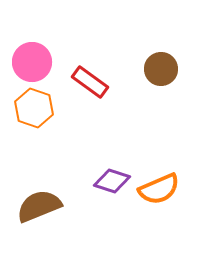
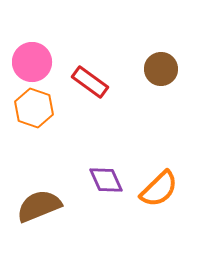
purple diamond: moved 6 px left, 1 px up; rotated 48 degrees clockwise
orange semicircle: rotated 21 degrees counterclockwise
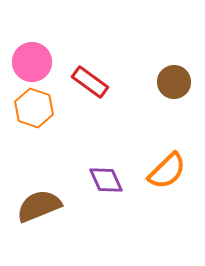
brown circle: moved 13 px right, 13 px down
orange semicircle: moved 8 px right, 18 px up
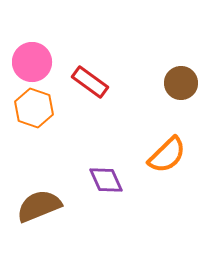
brown circle: moved 7 px right, 1 px down
orange semicircle: moved 16 px up
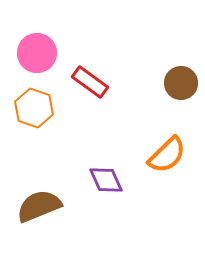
pink circle: moved 5 px right, 9 px up
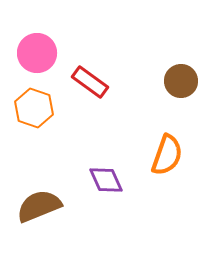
brown circle: moved 2 px up
orange semicircle: rotated 27 degrees counterclockwise
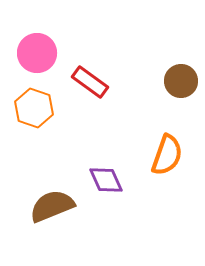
brown semicircle: moved 13 px right
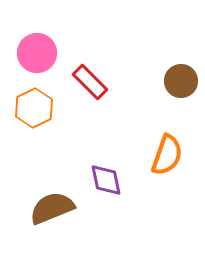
red rectangle: rotated 9 degrees clockwise
orange hexagon: rotated 15 degrees clockwise
purple diamond: rotated 12 degrees clockwise
brown semicircle: moved 2 px down
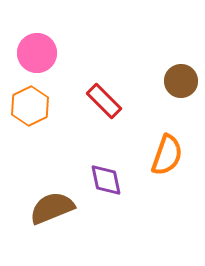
red rectangle: moved 14 px right, 19 px down
orange hexagon: moved 4 px left, 2 px up
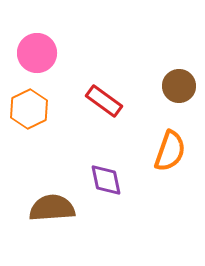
brown circle: moved 2 px left, 5 px down
red rectangle: rotated 9 degrees counterclockwise
orange hexagon: moved 1 px left, 3 px down
orange semicircle: moved 3 px right, 4 px up
brown semicircle: rotated 18 degrees clockwise
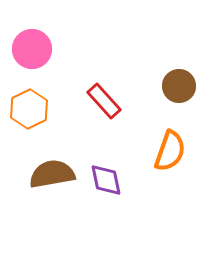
pink circle: moved 5 px left, 4 px up
red rectangle: rotated 12 degrees clockwise
brown semicircle: moved 34 px up; rotated 6 degrees counterclockwise
